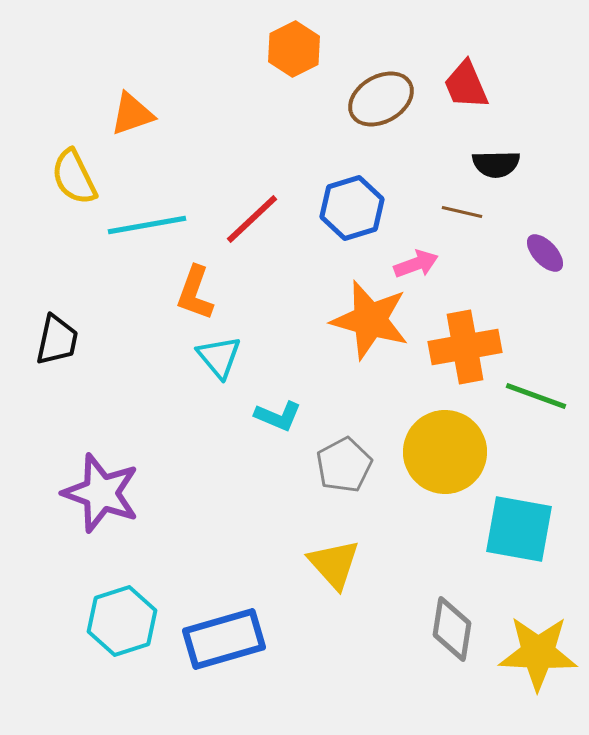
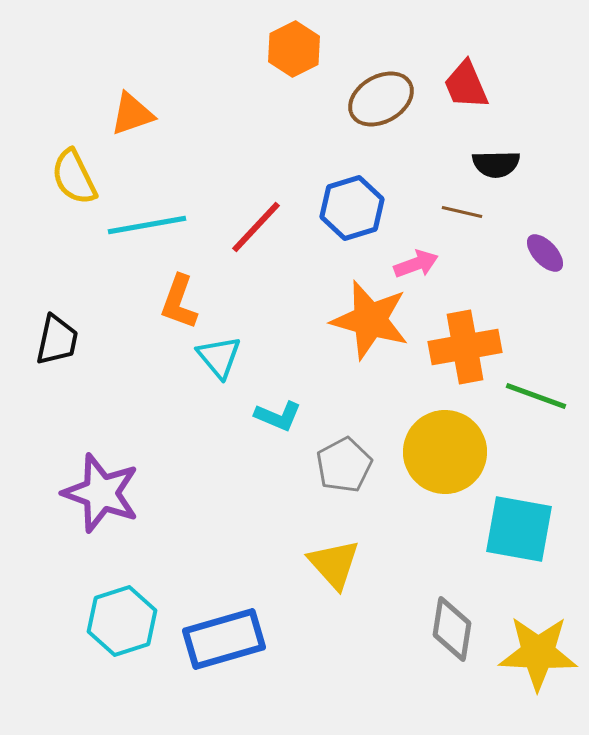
red line: moved 4 px right, 8 px down; rotated 4 degrees counterclockwise
orange L-shape: moved 16 px left, 9 px down
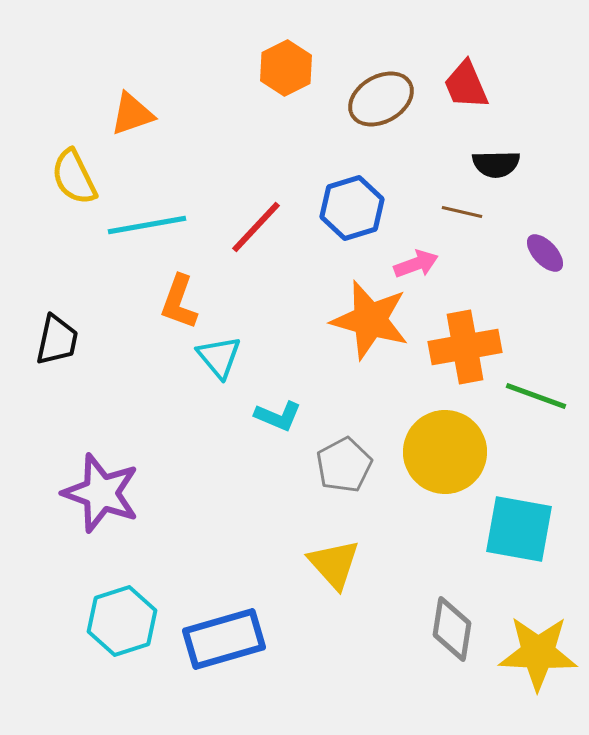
orange hexagon: moved 8 px left, 19 px down
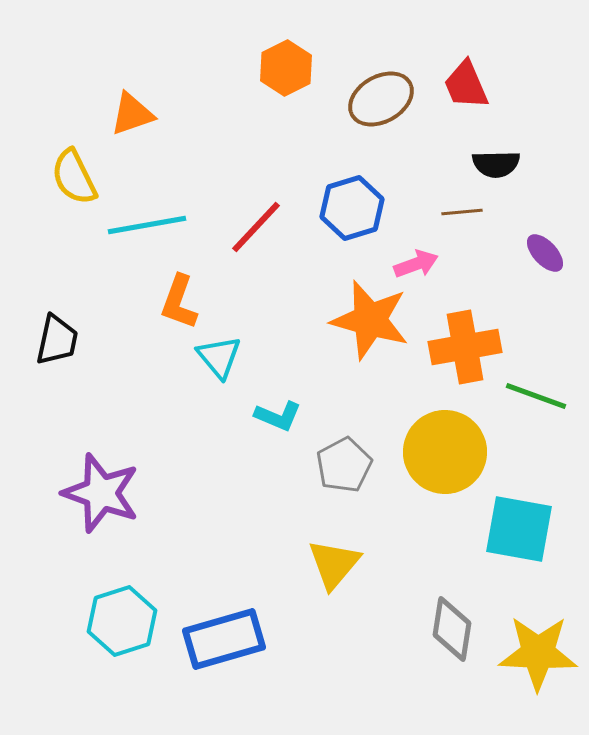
brown line: rotated 18 degrees counterclockwise
yellow triangle: rotated 22 degrees clockwise
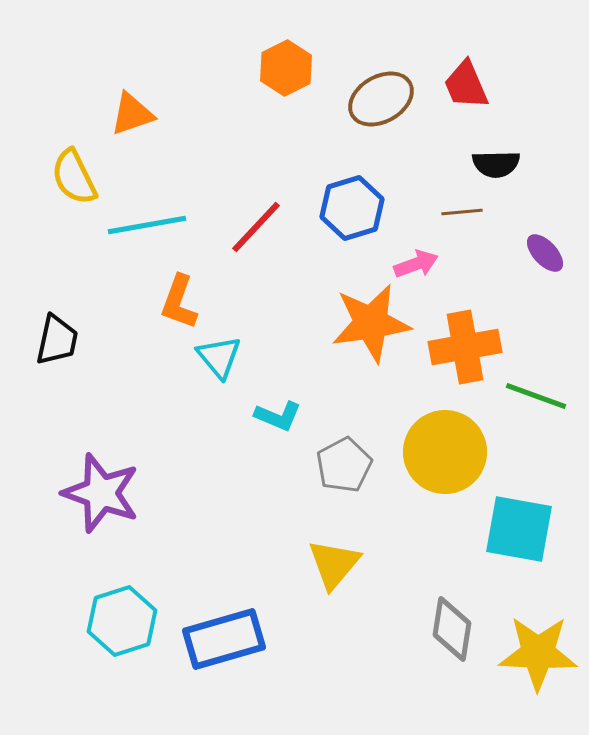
orange star: moved 1 px right, 3 px down; rotated 24 degrees counterclockwise
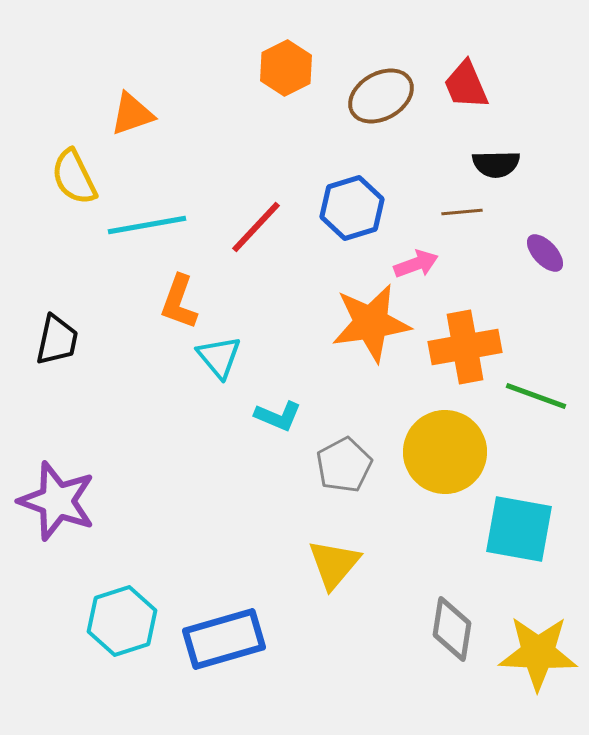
brown ellipse: moved 3 px up
purple star: moved 44 px left, 8 px down
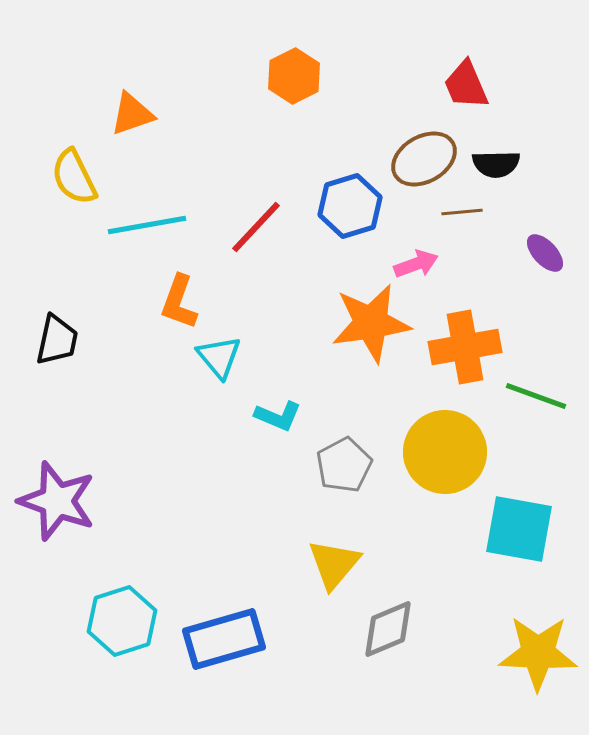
orange hexagon: moved 8 px right, 8 px down
brown ellipse: moved 43 px right, 63 px down
blue hexagon: moved 2 px left, 2 px up
gray diamond: moved 64 px left; rotated 58 degrees clockwise
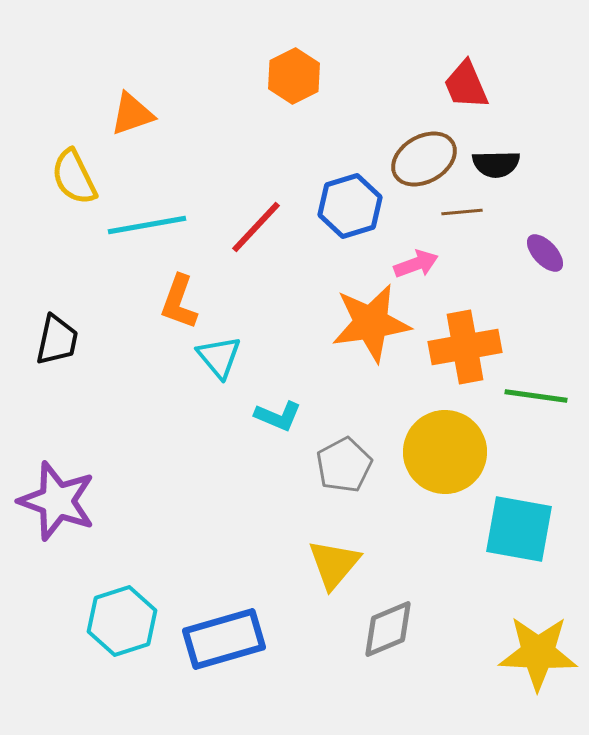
green line: rotated 12 degrees counterclockwise
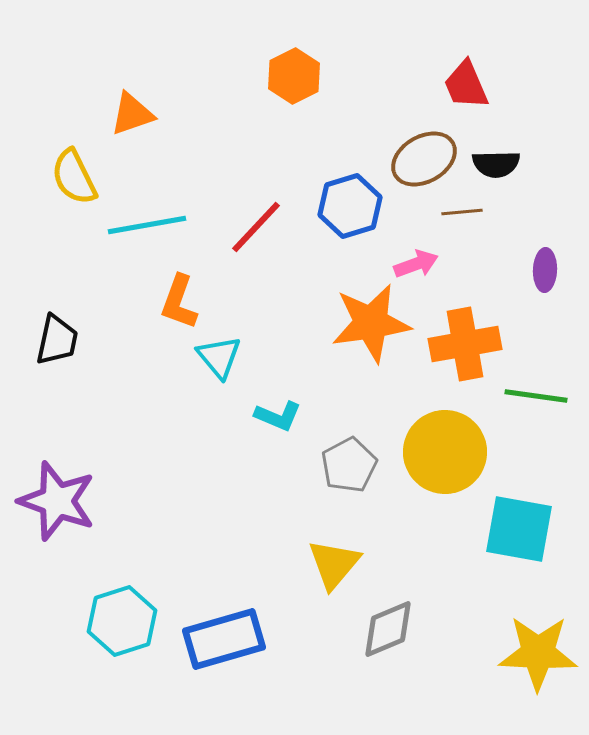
purple ellipse: moved 17 px down; rotated 45 degrees clockwise
orange cross: moved 3 px up
gray pentagon: moved 5 px right
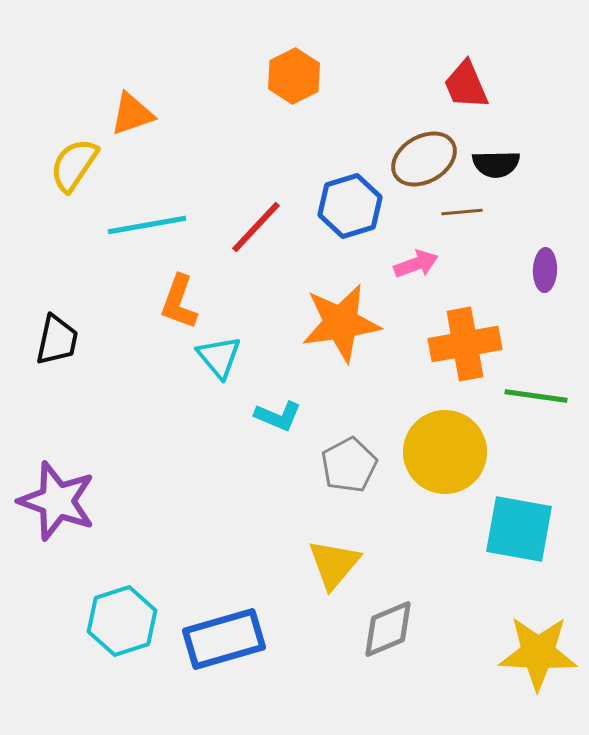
yellow semicircle: moved 12 px up; rotated 60 degrees clockwise
orange star: moved 30 px left
